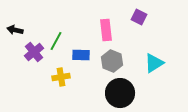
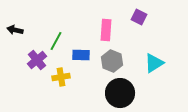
pink rectangle: rotated 10 degrees clockwise
purple cross: moved 3 px right, 8 px down
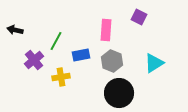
blue rectangle: rotated 12 degrees counterclockwise
purple cross: moved 3 px left
black circle: moved 1 px left
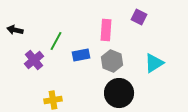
yellow cross: moved 8 px left, 23 px down
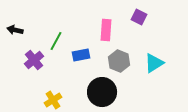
gray hexagon: moved 7 px right
black circle: moved 17 px left, 1 px up
yellow cross: rotated 24 degrees counterclockwise
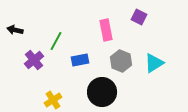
pink rectangle: rotated 15 degrees counterclockwise
blue rectangle: moved 1 px left, 5 px down
gray hexagon: moved 2 px right
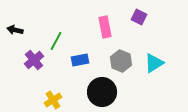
pink rectangle: moved 1 px left, 3 px up
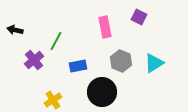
blue rectangle: moved 2 px left, 6 px down
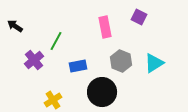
black arrow: moved 4 px up; rotated 21 degrees clockwise
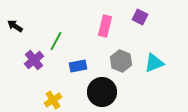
purple square: moved 1 px right
pink rectangle: moved 1 px up; rotated 25 degrees clockwise
cyan triangle: rotated 10 degrees clockwise
